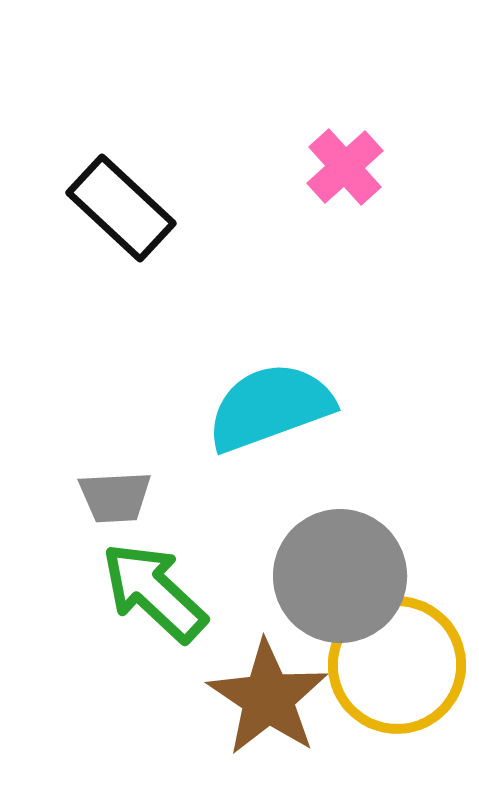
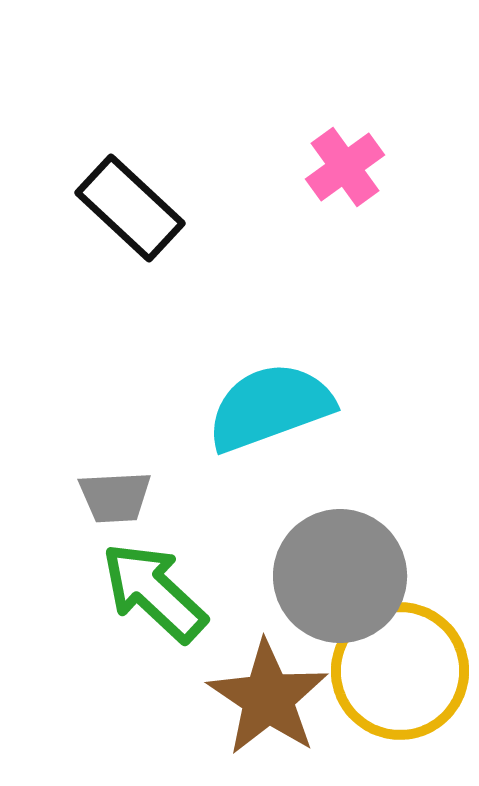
pink cross: rotated 6 degrees clockwise
black rectangle: moved 9 px right
yellow circle: moved 3 px right, 6 px down
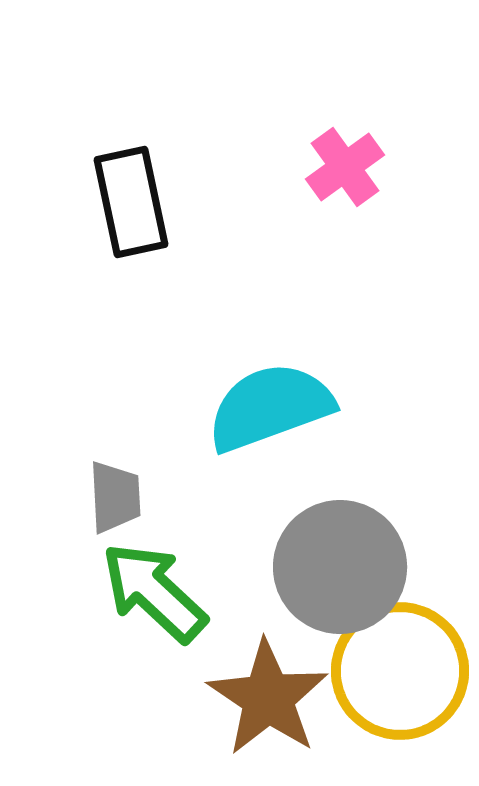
black rectangle: moved 1 px right, 6 px up; rotated 35 degrees clockwise
gray trapezoid: rotated 90 degrees counterclockwise
gray circle: moved 9 px up
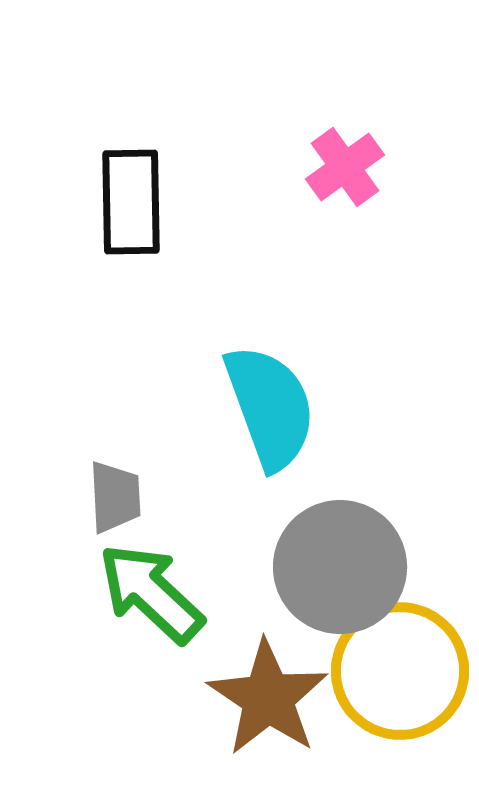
black rectangle: rotated 11 degrees clockwise
cyan semicircle: rotated 90 degrees clockwise
green arrow: moved 3 px left, 1 px down
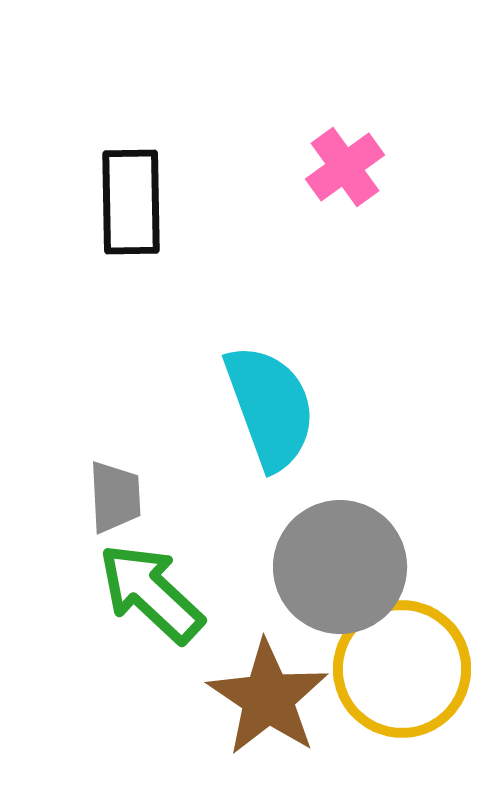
yellow circle: moved 2 px right, 2 px up
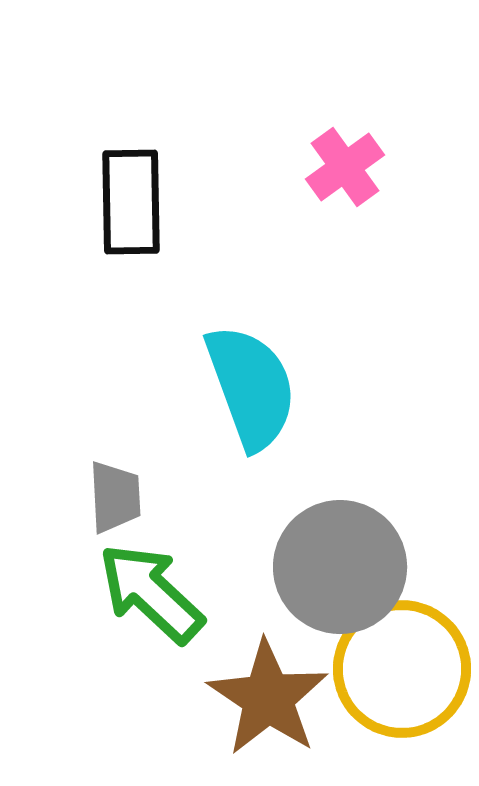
cyan semicircle: moved 19 px left, 20 px up
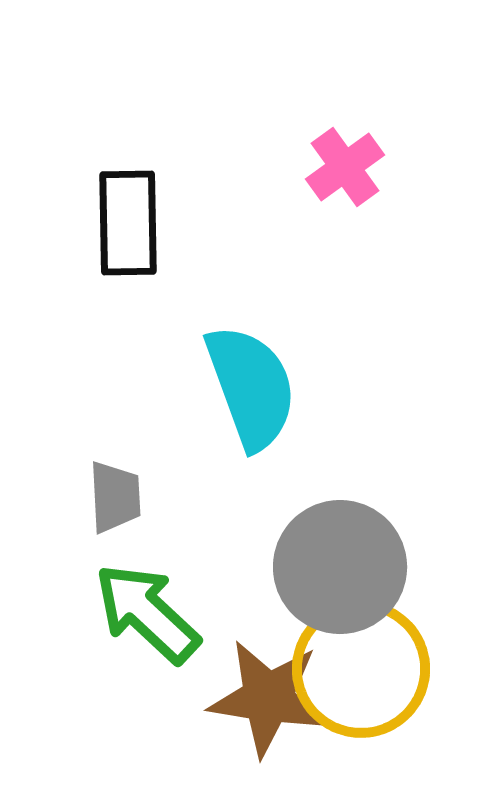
black rectangle: moved 3 px left, 21 px down
green arrow: moved 4 px left, 20 px down
yellow circle: moved 41 px left
brown star: rotated 25 degrees counterclockwise
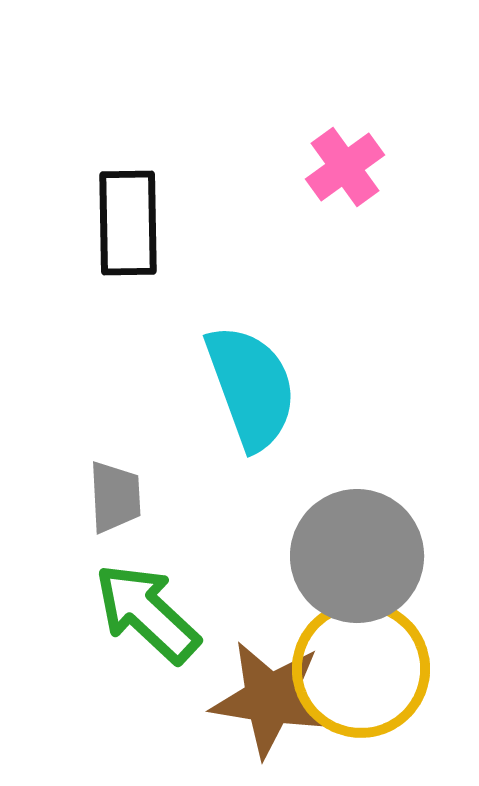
gray circle: moved 17 px right, 11 px up
brown star: moved 2 px right, 1 px down
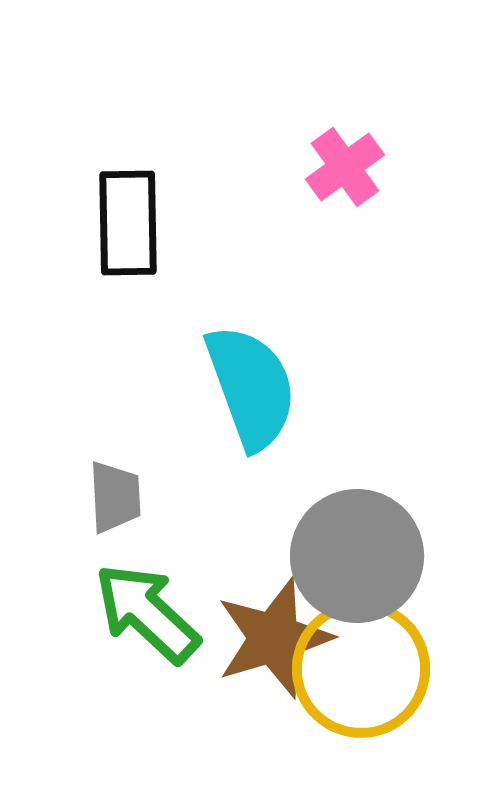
brown star: moved 4 px right, 61 px up; rotated 26 degrees counterclockwise
